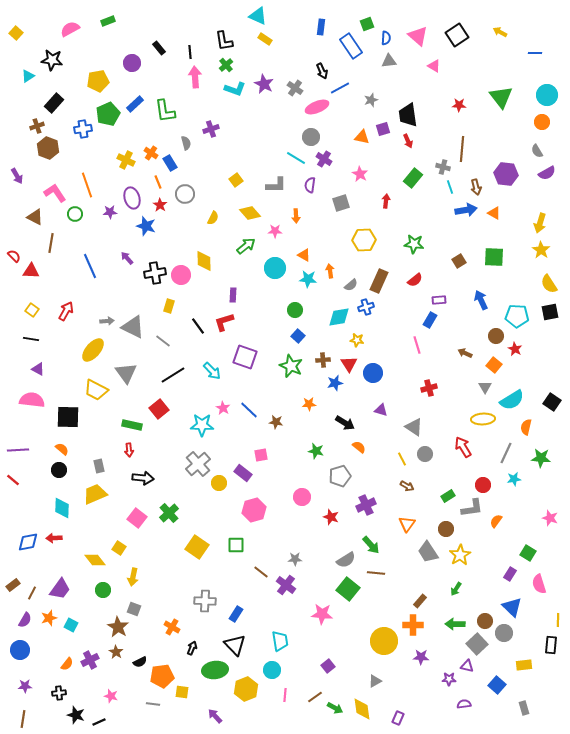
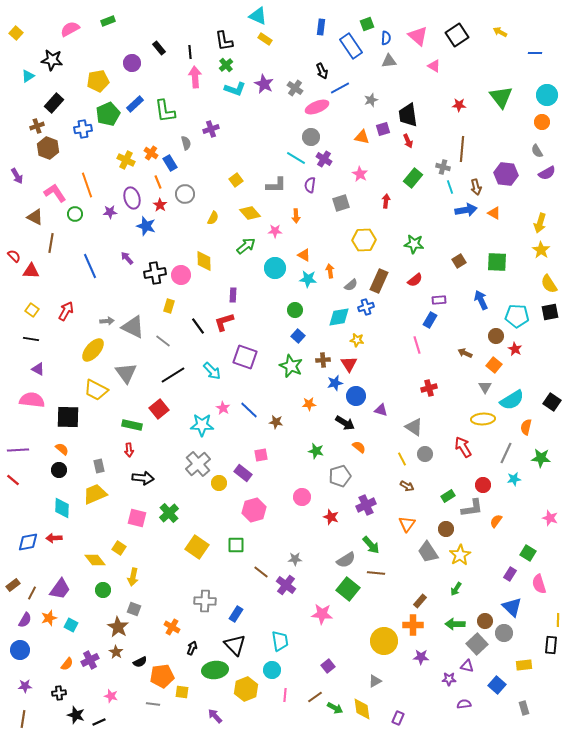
green square at (494, 257): moved 3 px right, 5 px down
blue circle at (373, 373): moved 17 px left, 23 px down
pink square at (137, 518): rotated 24 degrees counterclockwise
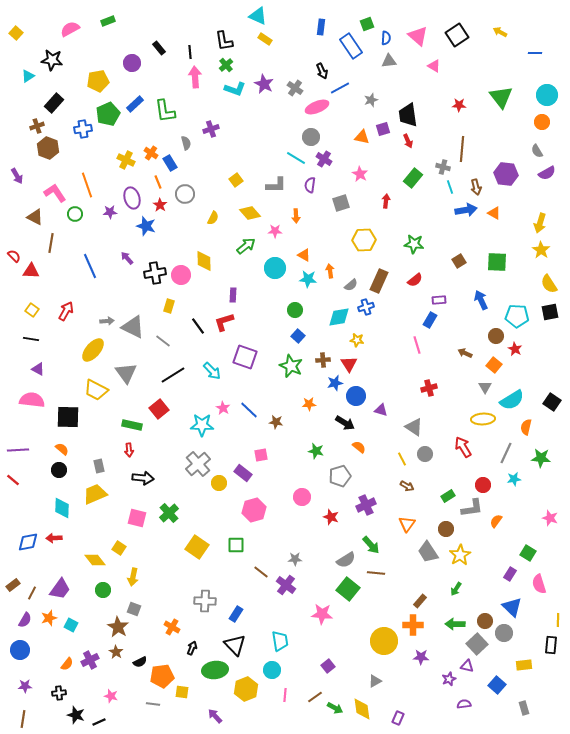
purple star at (449, 679): rotated 24 degrees counterclockwise
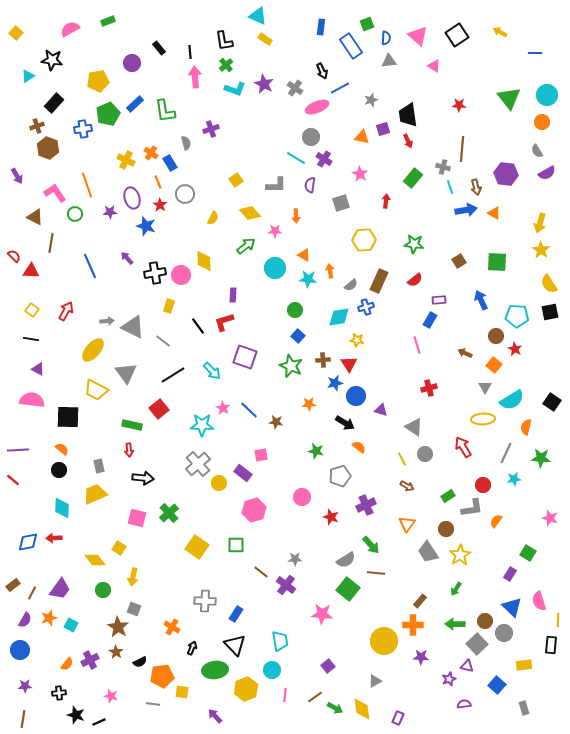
green triangle at (501, 97): moved 8 px right, 1 px down
pink semicircle at (539, 584): moved 17 px down
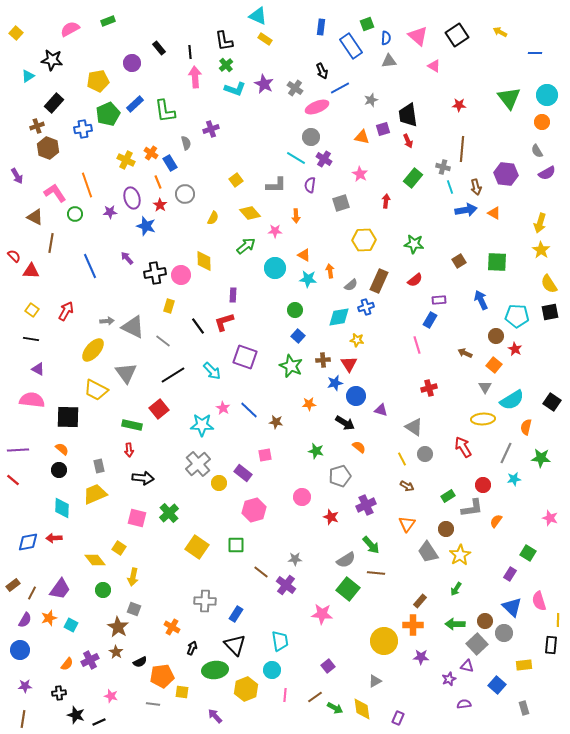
pink square at (261, 455): moved 4 px right
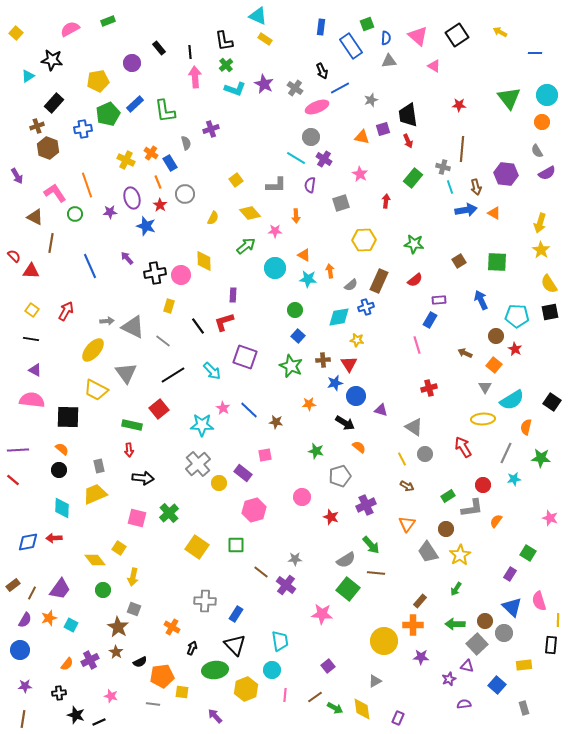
purple triangle at (38, 369): moved 3 px left, 1 px down
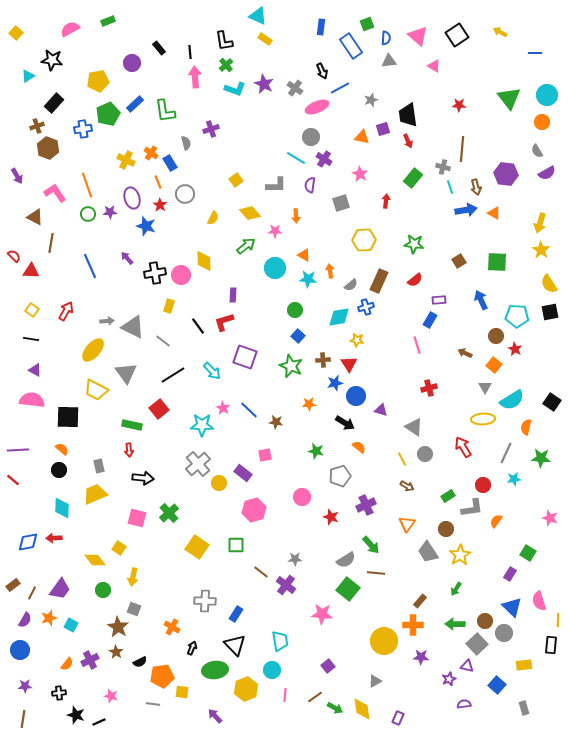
green circle at (75, 214): moved 13 px right
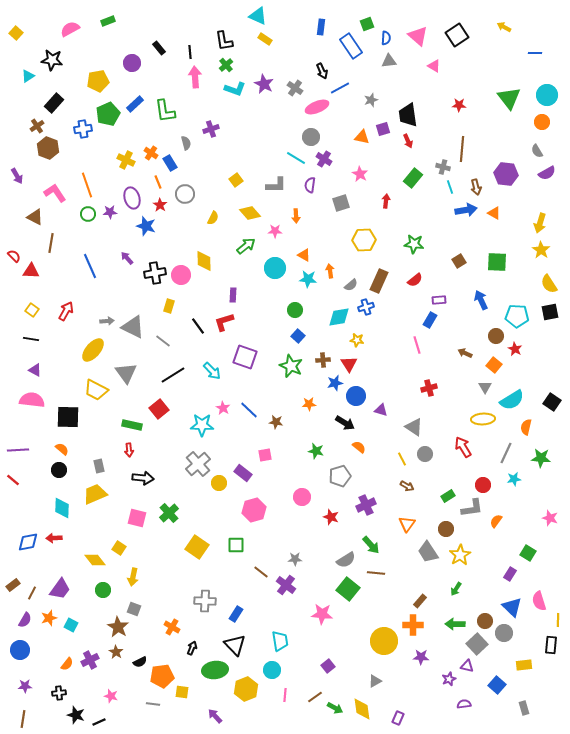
yellow arrow at (500, 32): moved 4 px right, 5 px up
brown cross at (37, 126): rotated 16 degrees counterclockwise
